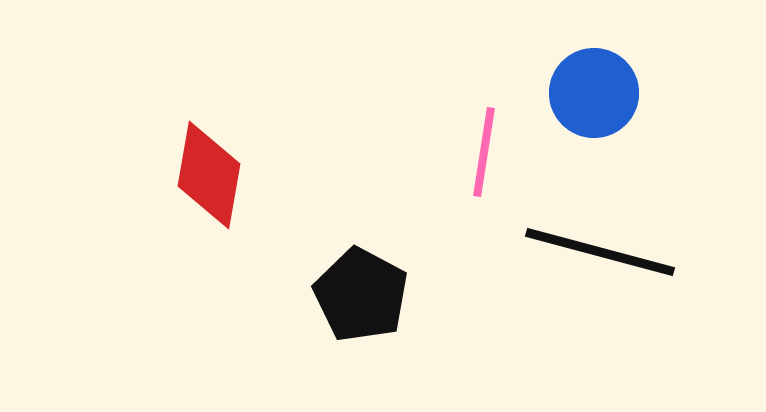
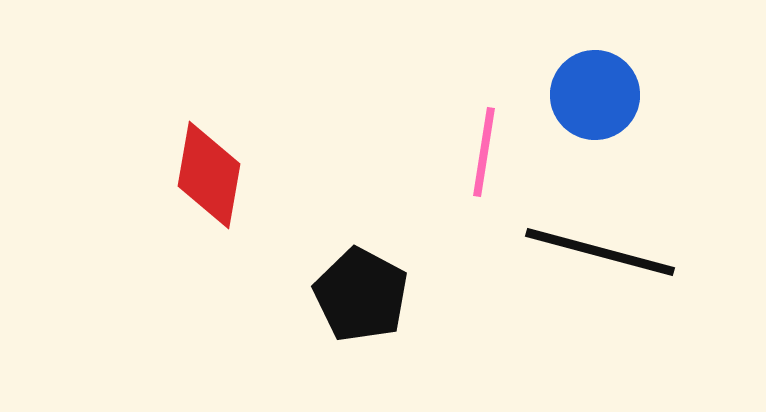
blue circle: moved 1 px right, 2 px down
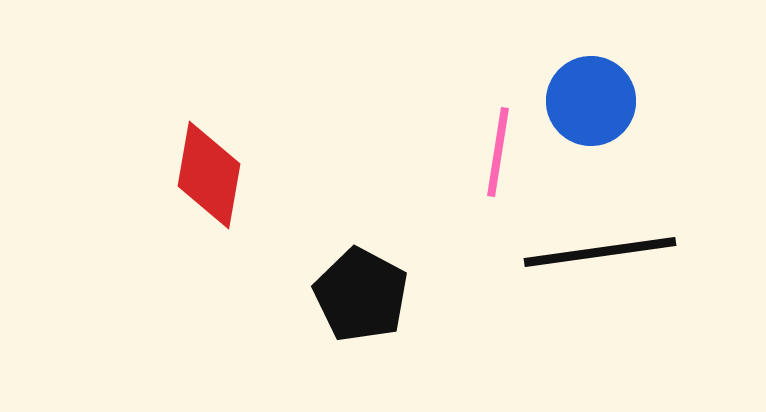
blue circle: moved 4 px left, 6 px down
pink line: moved 14 px right
black line: rotated 23 degrees counterclockwise
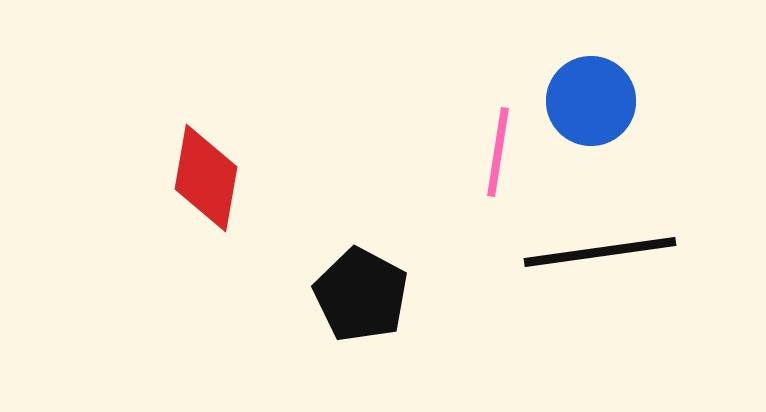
red diamond: moved 3 px left, 3 px down
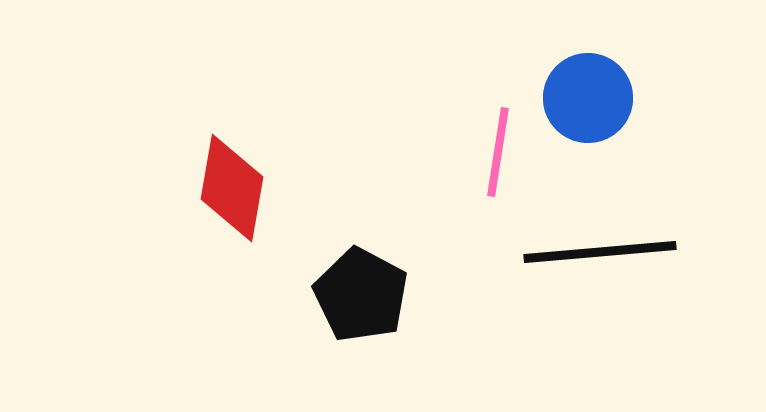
blue circle: moved 3 px left, 3 px up
red diamond: moved 26 px right, 10 px down
black line: rotated 3 degrees clockwise
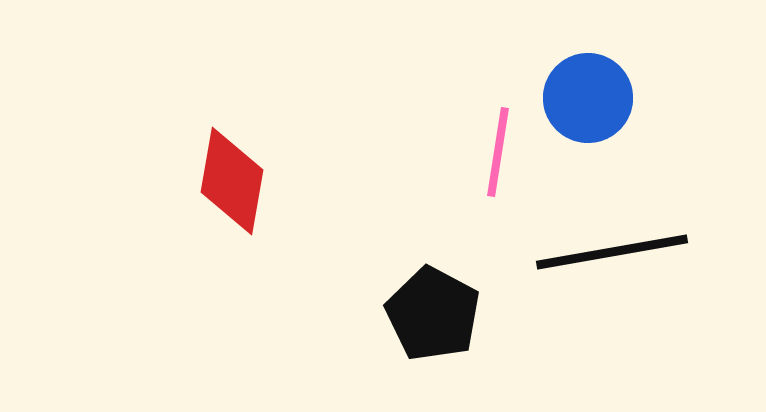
red diamond: moved 7 px up
black line: moved 12 px right; rotated 5 degrees counterclockwise
black pentagon: moved 72 px right, 19 px down
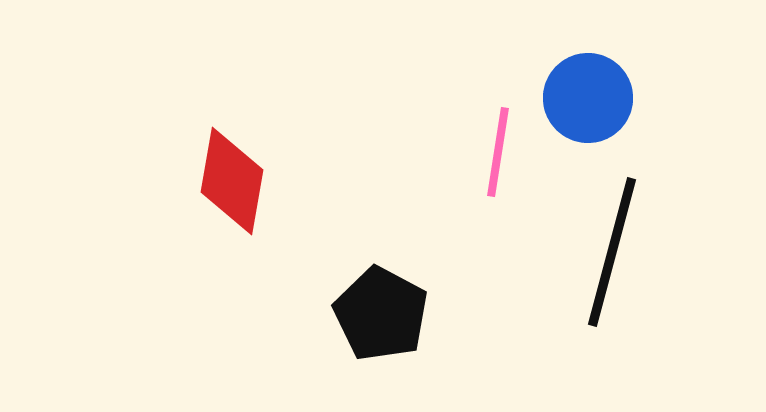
black line: rotated 65 degrees counterclockwise
black pentagon: moved 52 px left
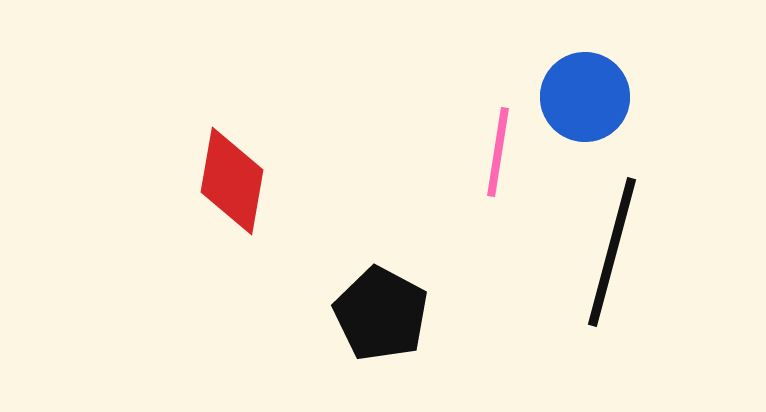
blue circle: moved 3 px left, 1 px up
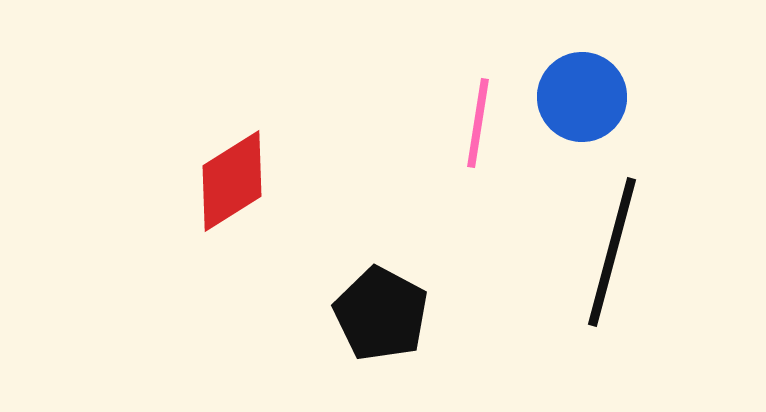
blue circle: moved 3 px left
pink line: moved 20 px left, 29 px up
red diamond: rotated 48 degrees clockwise
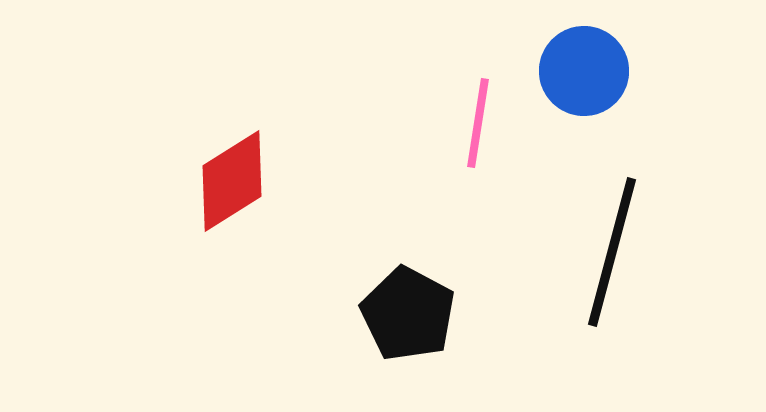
blue circle: moved 2 px right, 26 px up
black pentagon: moved 27 px right
